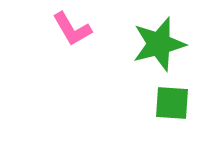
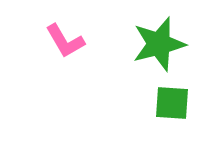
pink L-shape: moved 7 px left, 12 px down
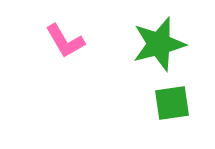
green square: rotated 12 degrees counterclockwise
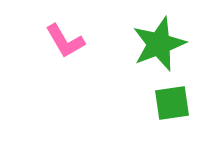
green star: rotated 6 degrees counterclockwise
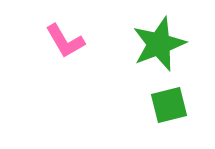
green square: moved 3 px left, 2 px down; rotated 6 degrees counterclockwise
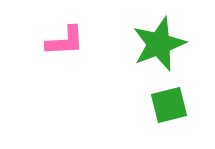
pink L-shape: rotated 63 degrees counterclockwise
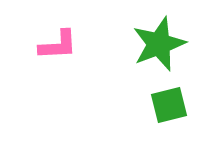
pink L-shape: moved 7 px left, 4 px down
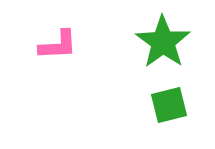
green star: moved 4 px right, 2 px up; rotated 16 degrees counterclockwise
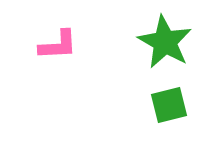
green star: moved 2 px right; rotated 6 degrees counterclockwise
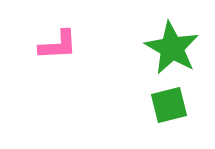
green star: moved 7 px right, 6 px down
